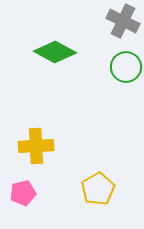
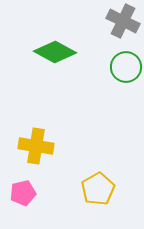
yellow cross: rotated 12 degrees clockwise
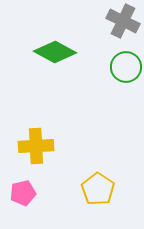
yellow cross: rotated 12 degrees counterclockwise
yellow pentagon: rotated 8 degrees counterclockwise
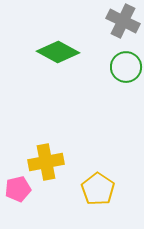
green diamond: moved 3 px right
yellow cross: moved 10 px right, 16 px down; rotated 8 degrees counterclockwise
pink pentagon: moved 5 px left, 4 px up
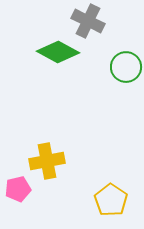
gray cross: moved 35 px left
yellow cross: moved 1 px right, 1 px up
yellow pentagon: moved 13 px right, 11 px down
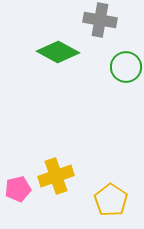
gray cross: moved 12 px right, 1 px up; rotated 16 degrees counterclockwise
yellow cross: moved 9 px right, 15 px down; rotated 8 degrees counterclockwise
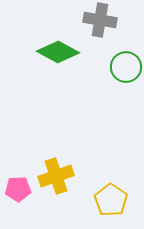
pink pentagon: rotated 10 degrees clockwise
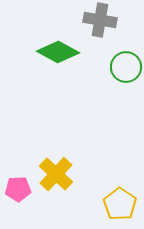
yellow cross: moved 2 px up; rotated 28 degrees counterclockwise
yellow pentagon: moved 9 px right, 4 px down
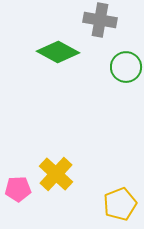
yellow pentagon: rotated 16 degrees clockwise
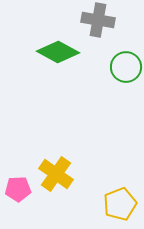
gray cross: moved 2 px left
yellow cross: rotated 8 degrees counterclockwise
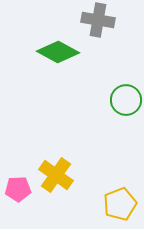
green circle: moved 33 px down
yellow cross: moved 1 px down
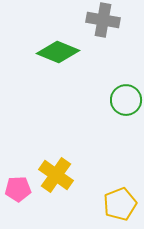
gray cross: moved 5 px right
green diamond: rotated 6 degrees counterclockwise
